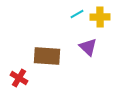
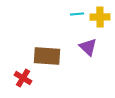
cyan line: rotated 24 degrees clockwise
red cross: moved 4 px right
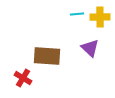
purple triangle: moved 2 px right, 1 px down
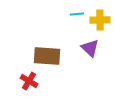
yellow cross: moved 3 px down
red cross: moved 6 px right, 3 px down
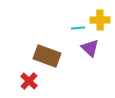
cyan line: moved 1 px right, 14 px down
brown rectangle: rotated 16 degrees clockwise
red cross: rotated 12 degrees clockwise
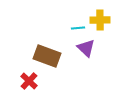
purple triangle: moved 4 px left
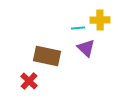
brown rectangle: rotated 8 degrees counterclockwise
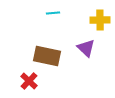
cyan line: moved 25 px left, 15 px up
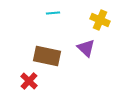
yellow cross: rotated 24 degrees clockwise
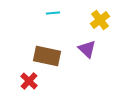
yellow cross: rotated 30 degrees clockwise
purple triangle: moved 1 px right, 1 px down
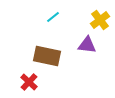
cyan line: moved 4 px down; rotated 32 degrees counterclockwise
purple triangle: moved 4 px up; rotated 36 degrees counterclockwise
red cross: moved 1 px down
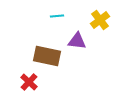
cyan line: moved 4 px right, 1 px up; rotated 32 degrees clockwise
purple triangle: moved 10 px left, 4 px up
